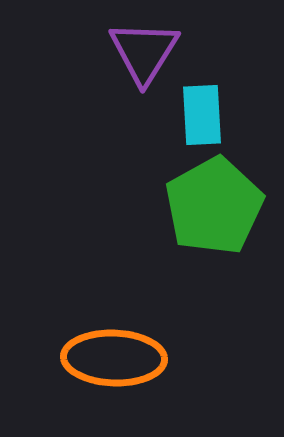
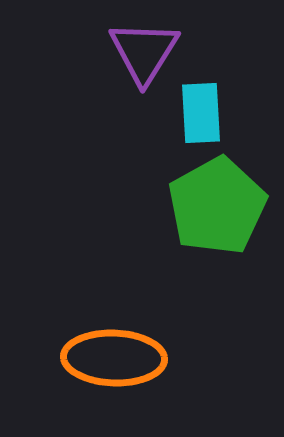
cyan rectangle: moved 1 px left, 2 px up
green pentagon: moved 3 px right
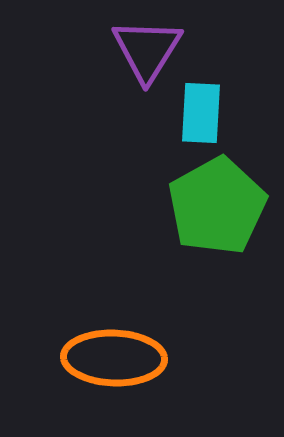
purple triangle: moved 3 px right, 2 px up
cyan rectangle: rotated 6 degrees clockwise
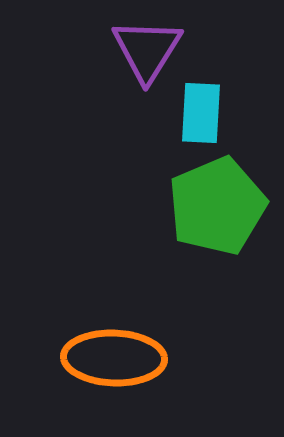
green pentagon: rotated 6 degrees clockwise
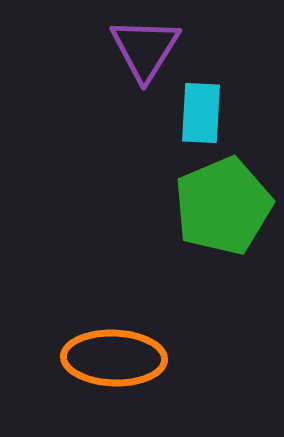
purple triangle: moved 2 px left, 1 px up
green pentagon: moved 6 px right
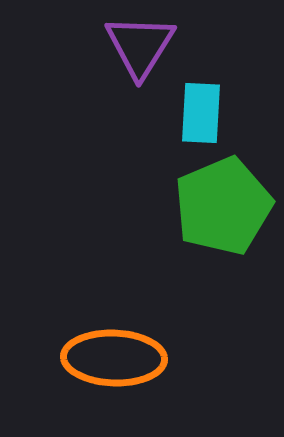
purple triangle: moved 5 px left, 3 px up
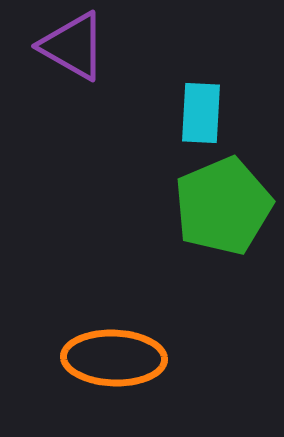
purple triangle: moved 67 px left; rotated 32 degrees counterclockwise
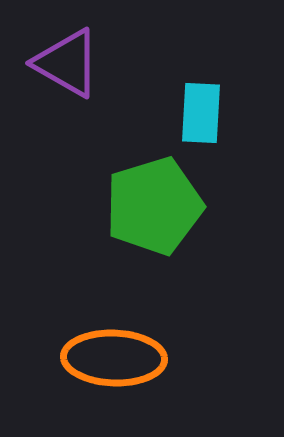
purple triangle: moved 6 px left, 17 px down
green pentagon: moved 69 px left; rotated 6 degrees clockwise
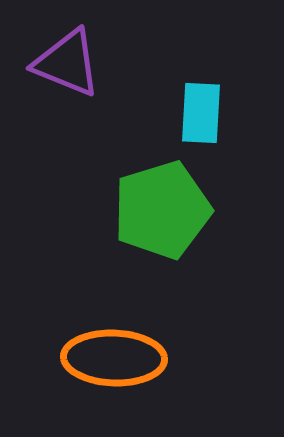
purple triangle: rotated 8 degrees counterclockwise
green pentagon: moved 8 px right, 4 px down
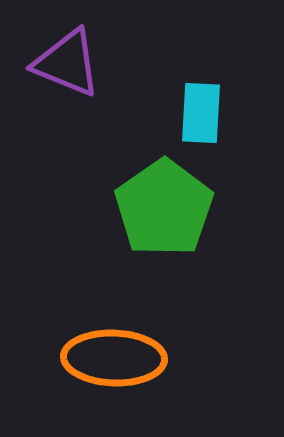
green pentagon: moved 2 px right, 2 px up; rotated 18 degrees counterclockwise
